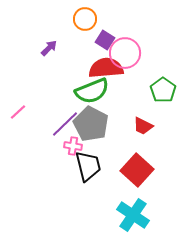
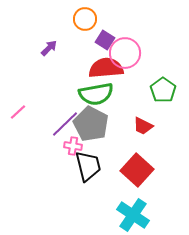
green semicircle: moved 4 px right, 3 px down; rotated 12 degrees clockwise
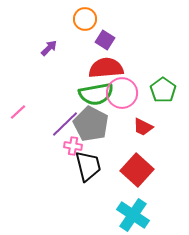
pink circle: moved 3 px left, 40 px down
red trapezoid: moved 1 px down
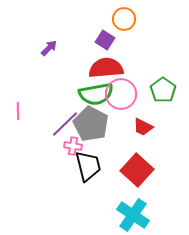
orange circle: moved 39 px right
pink circle: moved 1 px left, 1 px down
pink line: moved 1 px up; rotated 48 degrees counterclockwise
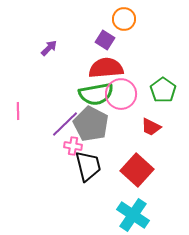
red trapezoid: moved 8 px right
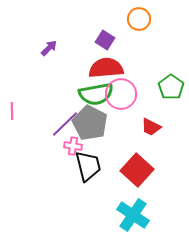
orange circle: moved 15 px right
green pentagon: moved 8 px right, 3 px up
pink line: moved 6 px left
gray pentagon: moved 1 px left, 1 px up
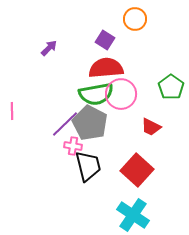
orange circle: moved 4 px left
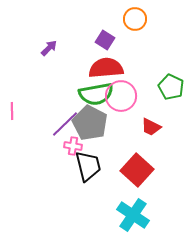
green pentagon: rotated 10 degrees counterclockwise
pink circle: moved 2 px down
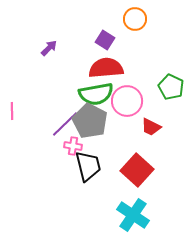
pink circle: moved 6 px right, 5 px down
gray pentagon: moved 2 px up
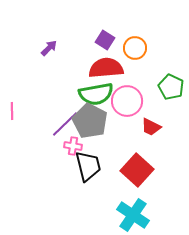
orange circle: moved 29 px down
